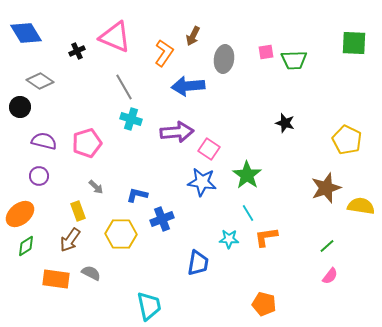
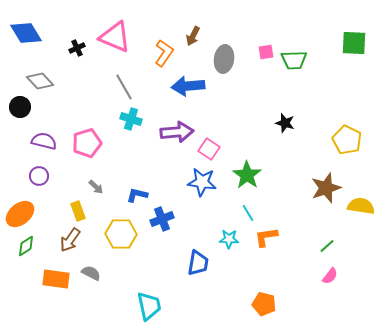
black cross at (77, 51): moved 3 px up
gray diamond at (40, 81): rotated 12 degrees clockwise
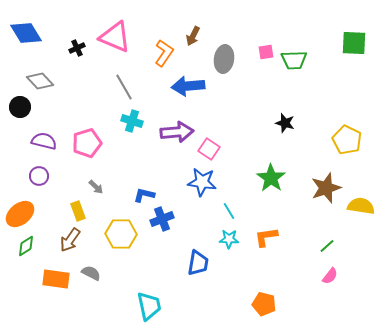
cyan cross at (131, 119): moved 1 px right, 2 px down
green star at (247, 175): moved 24 px right, 3 px down
blue L-shape at (137, 195): moved 7 px right
cyan line at (248, 213): moved 19 px left, 2 px up
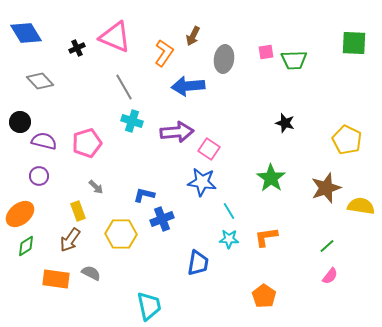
black circle at (20, 107): moved 15 px down
orange pentagon at (264, 304): moved 8 px up; rotated 20 degrees clockwise
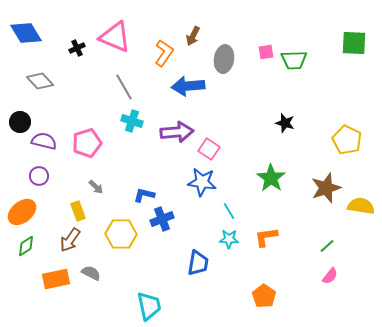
orange ellipse at (20, 214): moved 2 px right, 2 px up
orange rectangle at (56, 279): rotated 20 degrees counterclockwise
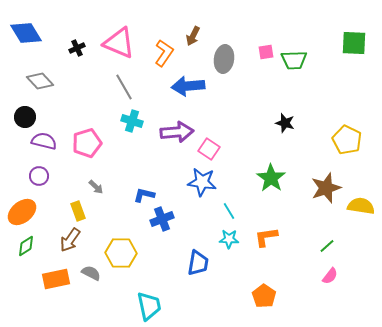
pink triangle at (115, 37): moved 4 px right, 6 px down
black circle at (20, 122): moved 5 px right, 5 px up
yellow hexagon at (121, 234): moved 19 px down
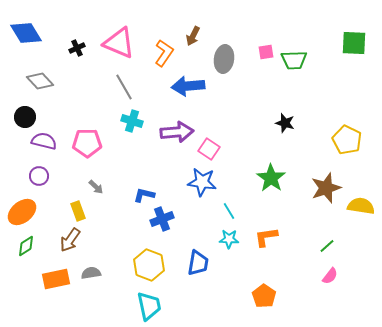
pink pentagon at (87, 143): rotated 16 degrees clockwise
yellow hexagon at (121, 253): moved 28 px right, 12 px down; rotated 20 degrees clockwise
gray semicircle at (91, 273): rotated 36 degrees counterclockwise
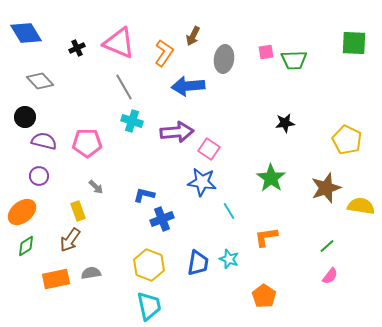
black star at (285, 123): rotated 24 degrees counterclockwise
cyan star at (229, 239): moved 20 px down; rotated 18 degrees clockwise
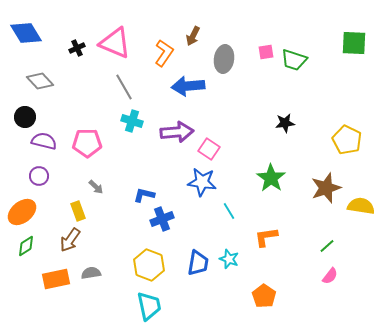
pink triangle at (119, 43): moved 4 px left
green trapezoid at (294, 60): rotated 20 degrees clockwise
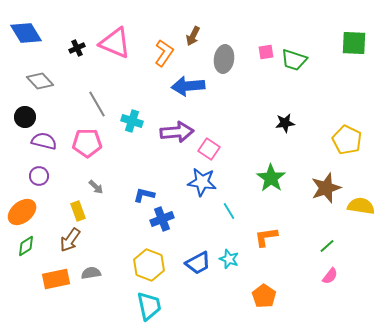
gray line at (124, 87): moved 27 px left, 17 px down
blue trapezoid at (198, 263): rotated 52 degrees clockwise
